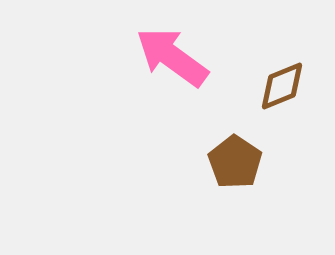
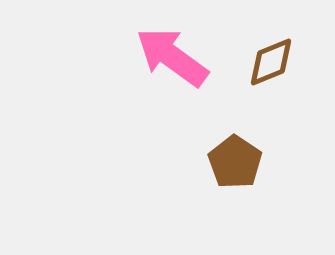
brown diamond: moved 11 px left, 24 px up
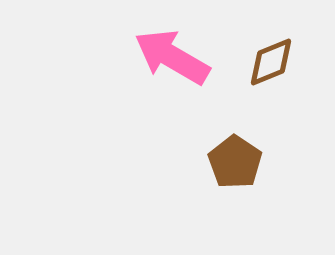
pink arrow: rotated 6 degrees counterclockwise
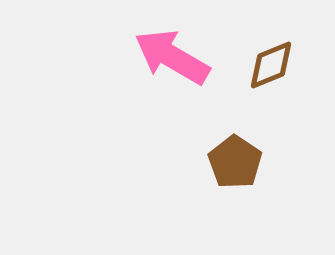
brown diamond: moved 3 px down
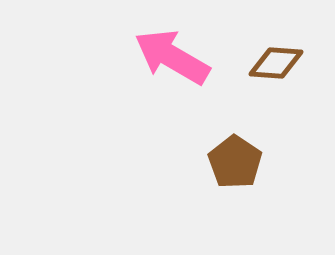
brown diamond: moved 5 px right, 2 px up; rotated 26 degrees clockwise
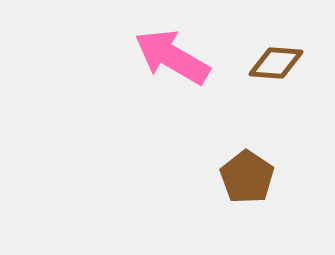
brown pentagon: moved 12 px right, 15 px down
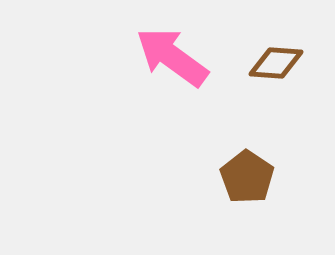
pink arrow: rotated 6 degrees clockwise
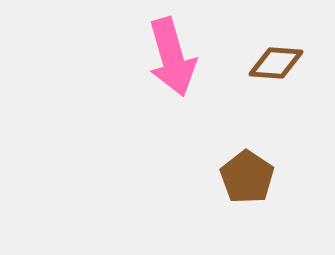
pink arrow: rotated 142 degrees counterclockwise
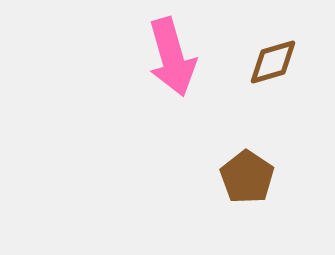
brown diamond: moved 3 px left, 1 px up; rotated 20 degrees counterclockwise
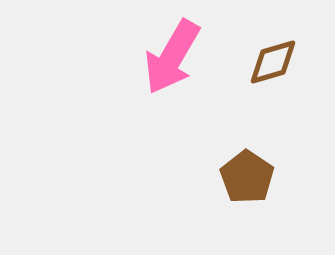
pink arrow: rotated 46 degrees clockwise
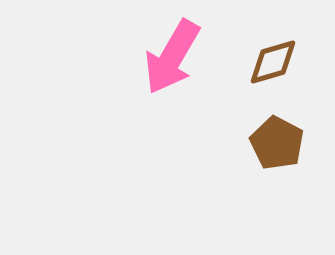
brown pentagon: moved 30 px right, 34 px up; rotated 6 degrees counterclockwise
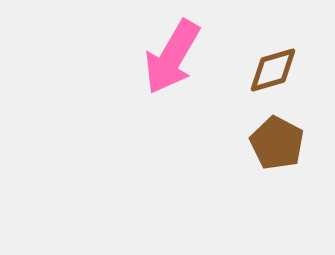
brown diamond: moved 8 px down
